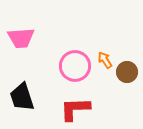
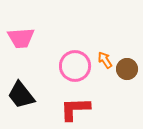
brown circle: moved 3 px up
black trapezoid: moved 1 px left, 2 px up; rotated 20 degrees counterclockwise
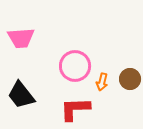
orange arrow: moved 3 px left, 22 px down; rotated 132 degrees counterclockwise
brown circle: moved 3 px right, 10 px down
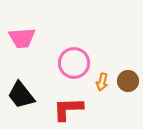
pink trapezoid: moved 1 px right
pink circle: moved 1 px left, 3 px up
brown circle: moved 2 px left, 2 px down
red L-shape: moved 7 px left
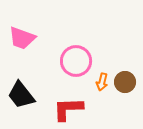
pink trapezoid: rotated 24 degrees clockwise
pink circle: moved 2 px right, 2 px up
brown circle: moved 3 px left, 1 px down
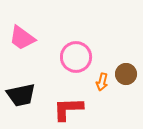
pink trapezoid: rotated 16 degrees clockwise
pink circle: moved 4 px up
brown circle: moved 1 px right, 8 px up
black trapezoid: rotated 64 degrees counterclockwise
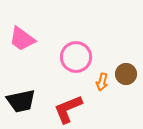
pink trapezoid: moved 1 px down
black trapezoid: moved 6 px down
red L-shape: rotated 20 degrees counterclockwise
